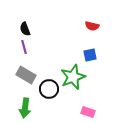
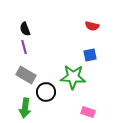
green star: rotated 25 degrees clockwise
black circle: moved 3 px left, 3 px down
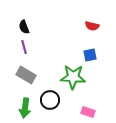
black semicircle: moved 1 px left, 2 px up
black circle: moved 4 px right, 8 px down
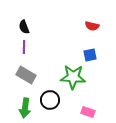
purple line: rotated 16 degrees clockwise
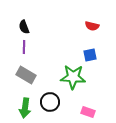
black circle: moved 2 px down
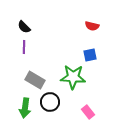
black semicircle: rotated 24 degrees counterclockwise
gray rectangle: moved 9 px right, 5 px down
pink rectangle: rotated 32 degrees clockwise
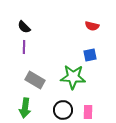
black circle: moved 13 px right, 8 px down
pink rectangle: rotated 40 degrees clockwise
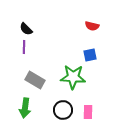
black semicircle: moved 2 px right, 2 px down
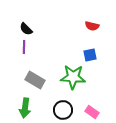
pink rectangle: moved 4 px right; rotated 56 degrees counterclockwise
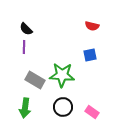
green star: moved 11 px left, 2 px up
black circle: moved 3 px up
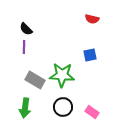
red semicircle: moved 7 px up
